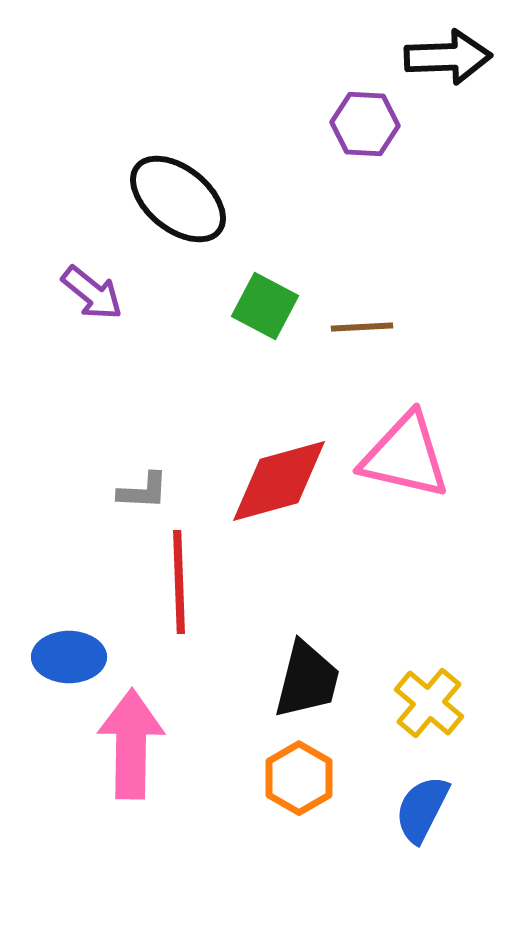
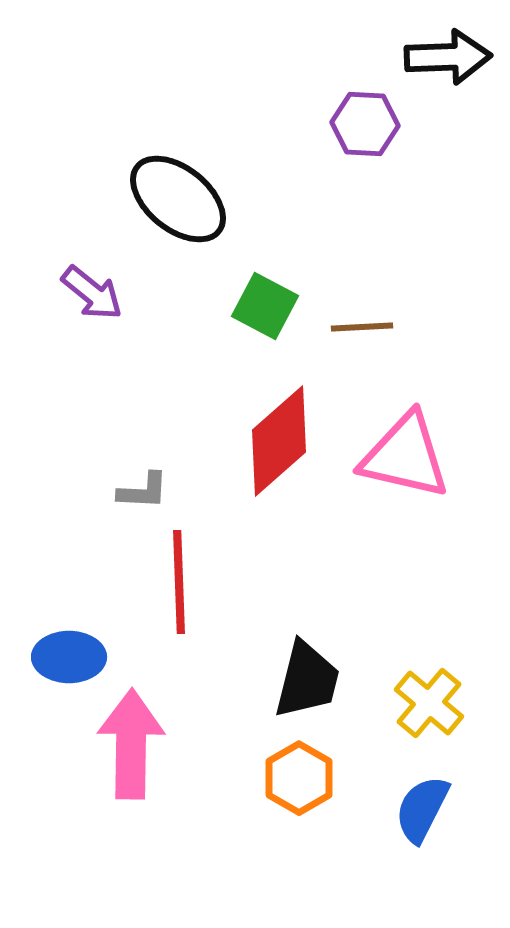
red diamond: moved 40 px up; rotated 26 degrees counterclockwise
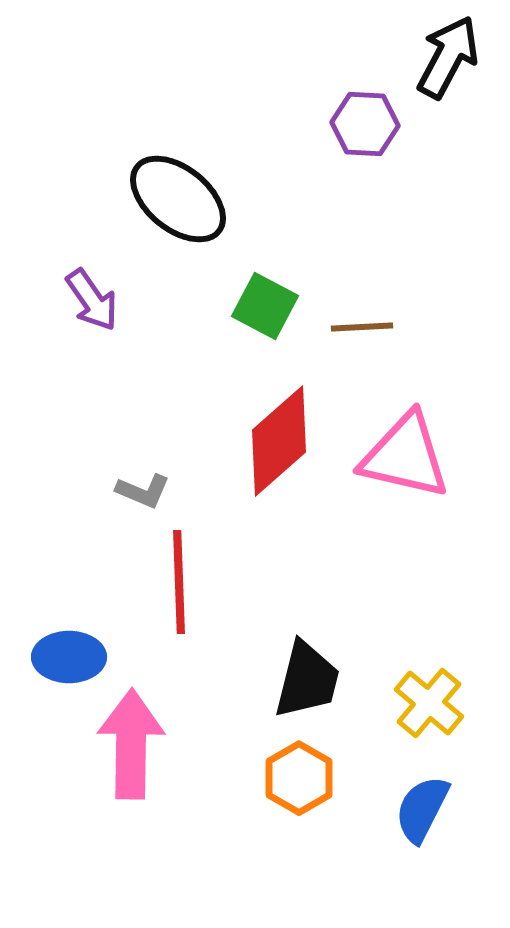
black arrow: rotated 60 degrees counterclockwise
purple arrow: moved 7 px down; rotated 16 degrees clockwise
gray L-shape: rotated 20 degrees clockwise
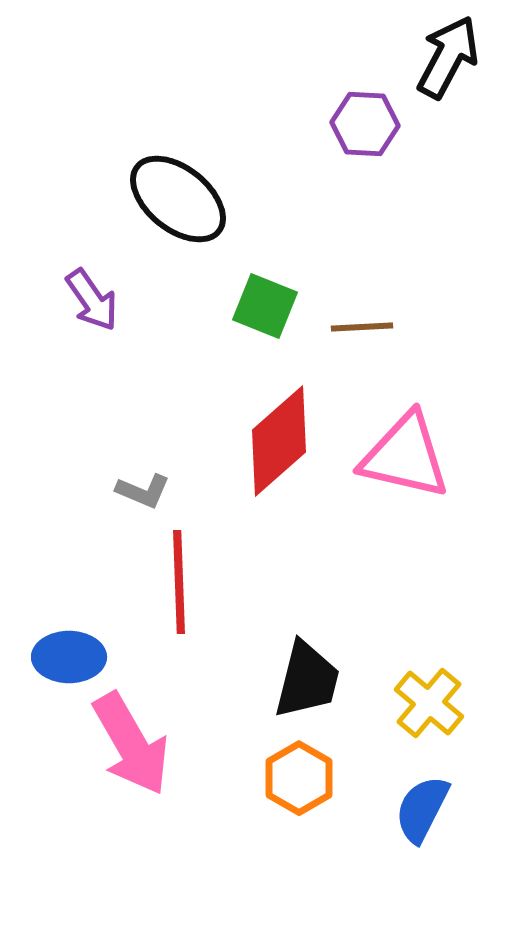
green square: rotated 6 degrees counterclockwise
pink arrow: rotated 149 degrees clockwise
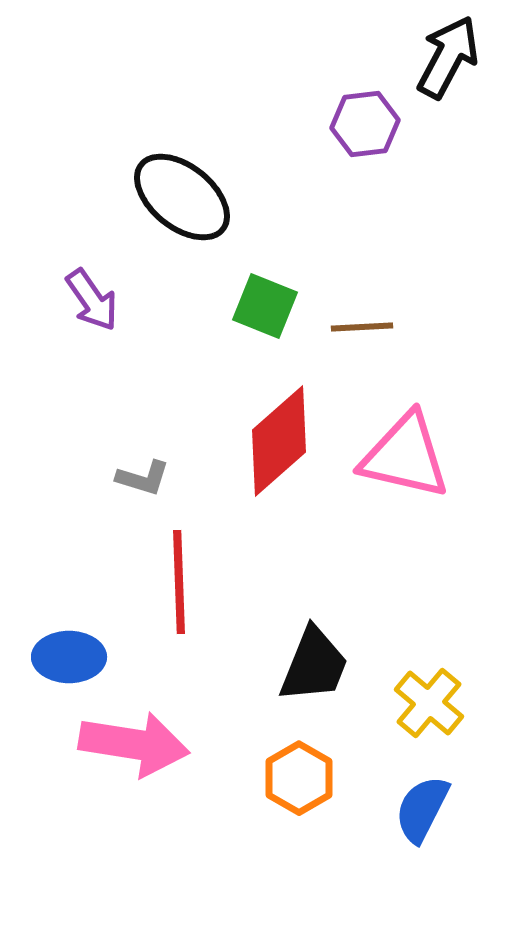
purple hexagon: rotated 10 degrees counterclockwise
black ellipse: moved 4 px right, 2 px up
gray L-shape: moved 13 px up; rotated 6 degrees counterclockwise
black trapezoid: moved 7 px right, 15 px up; rotated 8 degrees clockwise
pink arrow: moved 3 px right; rotated 51 degrees counterclockwise
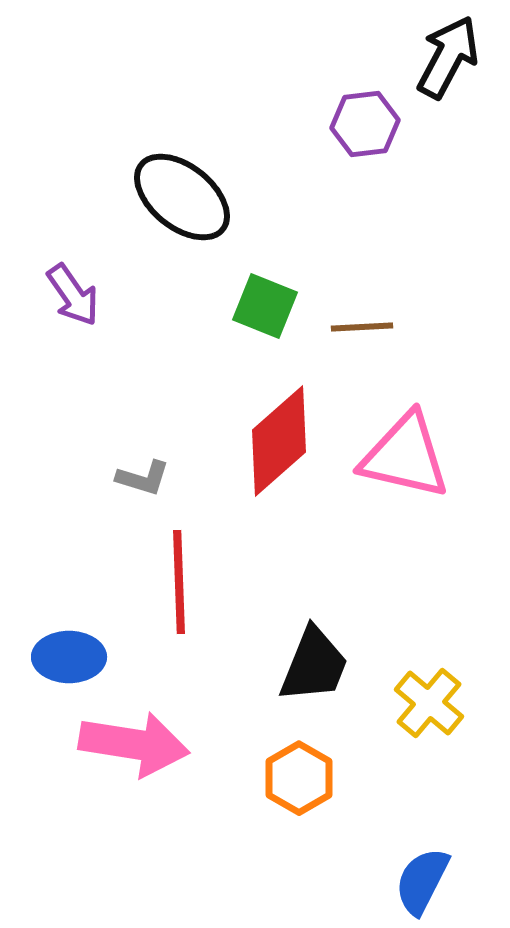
purple arrow: moved 19 px left, 5 px up
blue semicircle: moved 72 px down
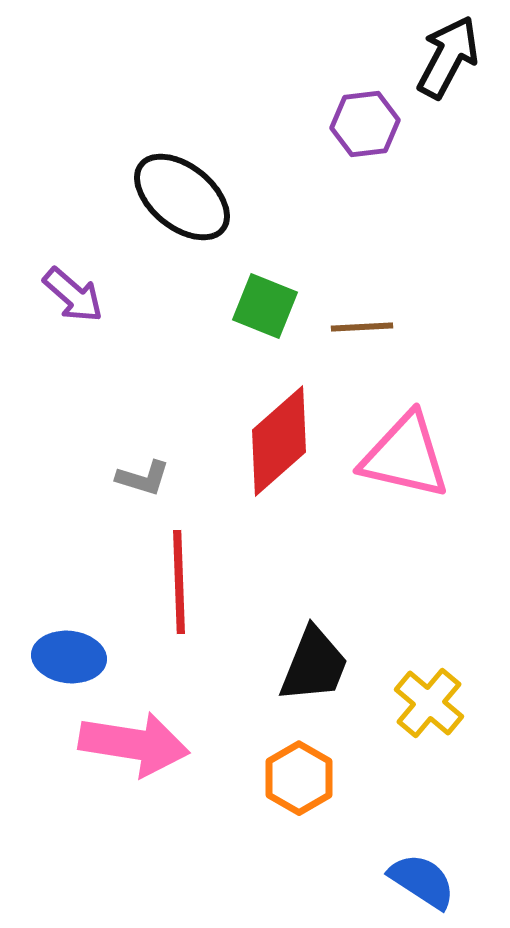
purple arrow: rotated 14 degrees counterclockwise
blue ellipse: rotated 6 degrees clockwise
blue semicircle: rotated 96 degrees clockwise
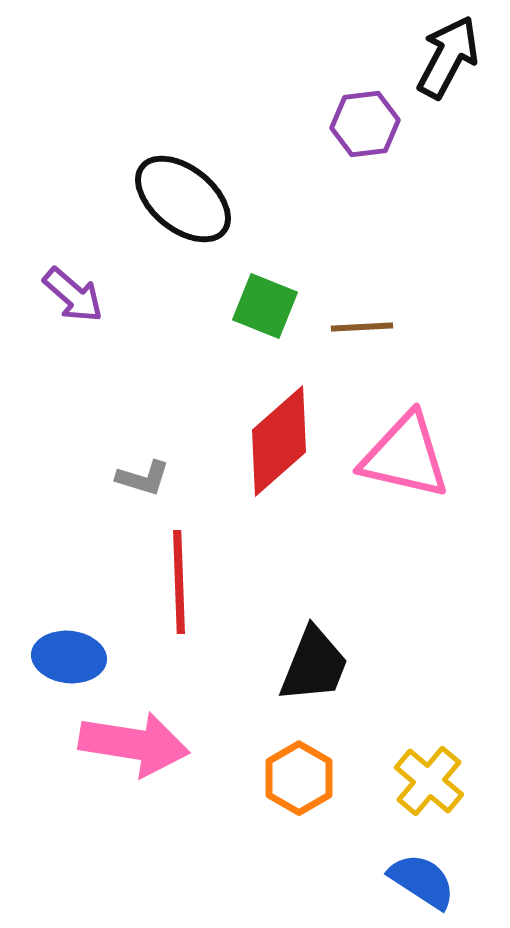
black ellipse: moved 1 px right, 2 px down
yellow cross: moved 78 px down
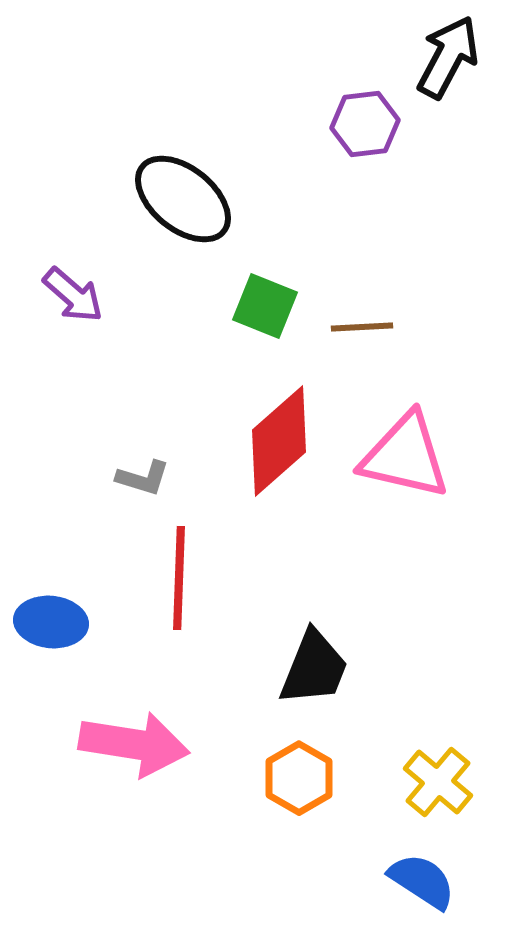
red line: moved 4 px up; rotated 4 degrees clockwise
blue ellipse: moved 18 px left, 35 px up
black trapezoid: moved 3 px down
yellow cross: moved 9 px right, 1 px down
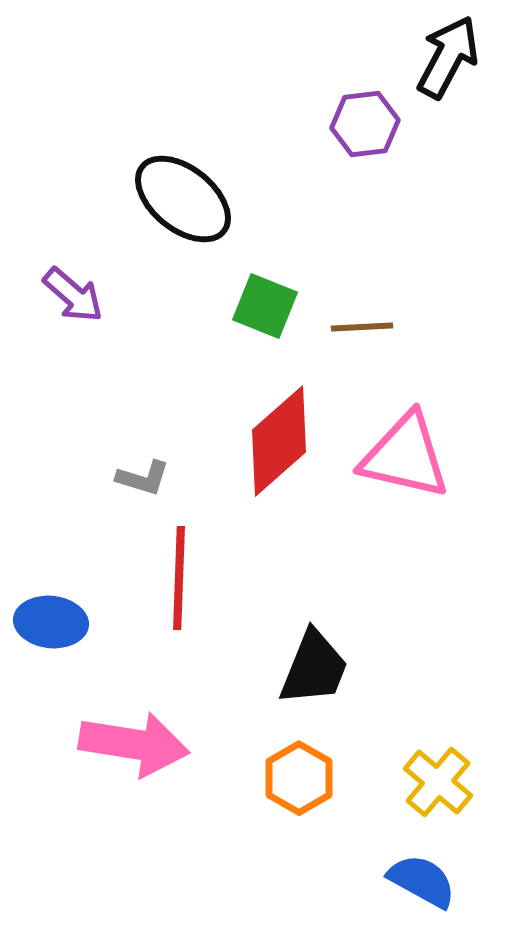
blue semicircle: rotated 4 degrees counterclockwise
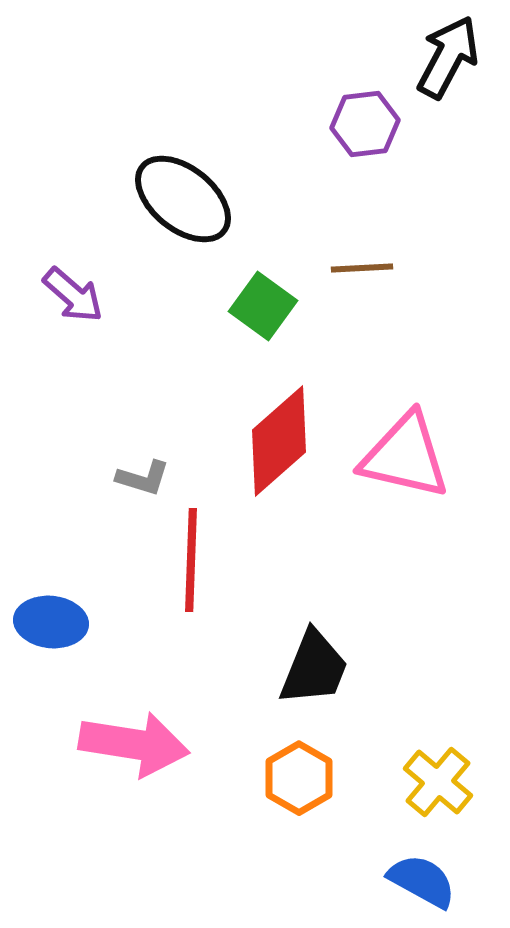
green square: moved 2 px left; rotated 14 degrees clockwise
brown line: moved 59 px up
red line: moved 12 px right, 18 px up
